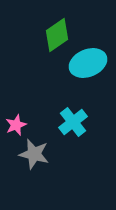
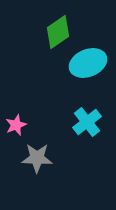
green diamond: moved 1 px right, 3 px up
cyan cross: moved 14 px right
gray star: moved 3 px right, 4 px down; rotated 12 degrees counterclockwise
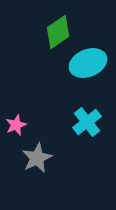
gray star: rotated 28 degrees counterclockwise
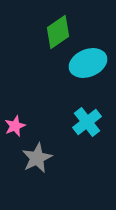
pink star: moved 1 px left, 1 px down
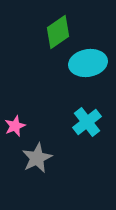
cyan ellipse: rotated 12 degrees clockwise
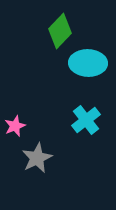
green diamond: moved 2 px right, 1 px up; rotated 12 degrees counterclockwise
cyan ellipse: rotated 12 degrees clockwise
cyan cross: moved 1 px left, 2 px up
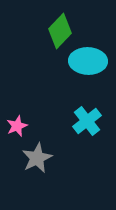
cyan ellipse: moved 2 px up
cyan cross: moved 1 px right, 1 px down
pink star: moved 2 px right
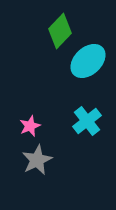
cyan ellipse: rotated 45 degrees counterclockwise
pink star: moved 13 px right
gray star: moved 2 px down
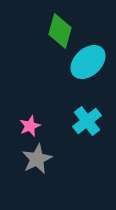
green diamond: rotated 28 degrees counterclockwise
cyan ellipse: moved 1 px down
gray star: moved 1 px up
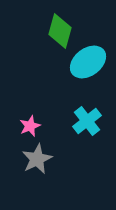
cyan ellipse: rotated 6 degrees clockwise
